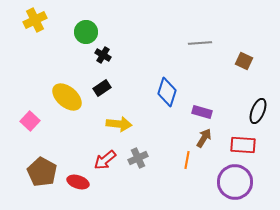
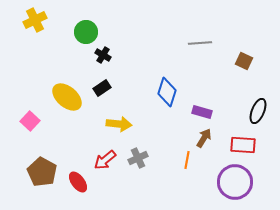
red ellipse: rotated 35 degrees clockwise
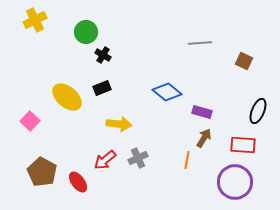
black rectangle: rotated 12 degrees clockwise
blue diamond: rotated 68 degrees counterclockwise
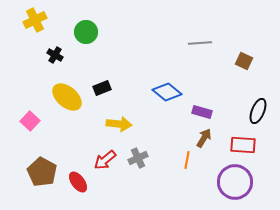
black cross: moved 48 px left
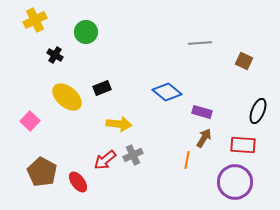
gray cross: moved 5 px left, 3 px up
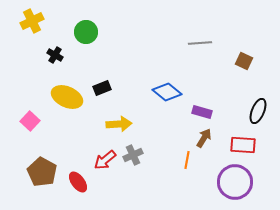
yellow cross: moved 3 px left, 1 px down
yellow ellipse: rotated 16 degrees counterclockwise
yellow arrow: rotated 10 degrees counterclockwise
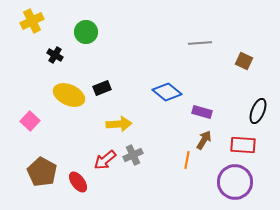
yellow ellipse: moved 2 px right, 2 px up
brown arrow: moved 2 px down
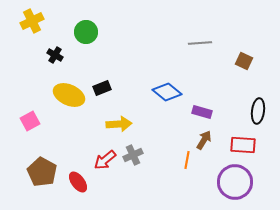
black ellipse: rotated 15 degrees counterclockwise
pink square: rotated 18 degrees clockwise
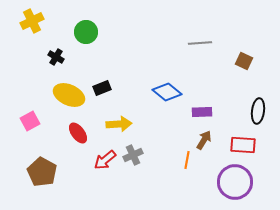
black cross: moved 1 px right, 2 px down
purple rectangle: rotated 18 degrees counterclockwise
red ellipse: moved 49 px up
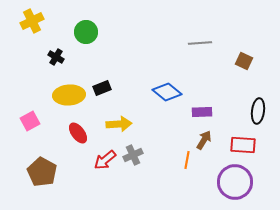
yellow ellipse: rotated 28 degrees counterclockwise
